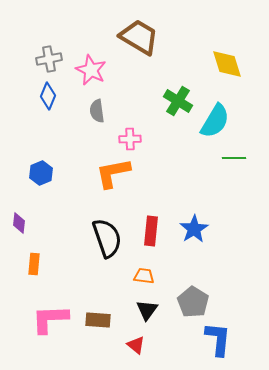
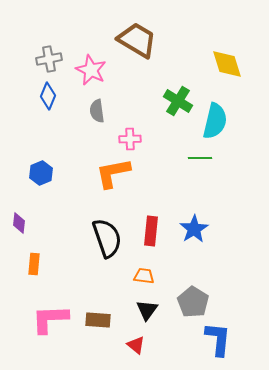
brown trapezoid: moved 2 px left, 3 px down
cyan semicircle: rotated 18 degrees counterclockwise
green line: moved 34 px left
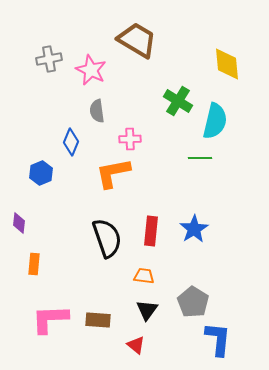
yellow diamond: rotated 12 degrees clockwise
blue diamond: moved 23 px right, 46 px down
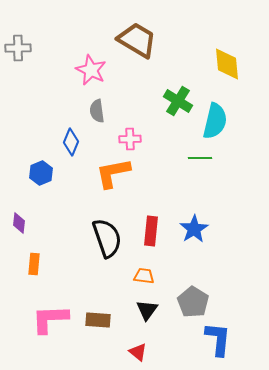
gray cross: moved 31 px left, 11 px up; rotated 10 degrees clockwise
red triangle: moved 2 px right, 7 px down
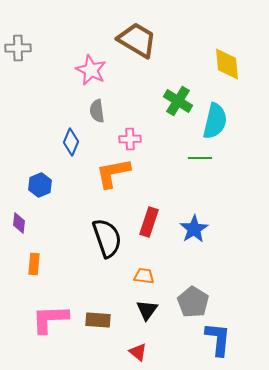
blue hexagon: moved 1 px left, 12 px down
red rectangle: moved 2 px left, 9 px up; rotated 12 degrees clockwise
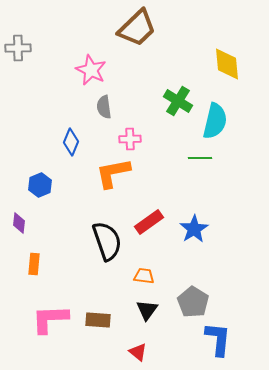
brown trapezoid: moved 12 px up; rotated 105 degrees clockwise
gray semicircle: moved 7 px right, 4 px up
red rectangle: rotated 36 degrees clockwise
black semicircle: moved 3 px down
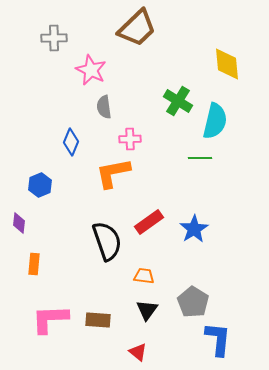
gray cross: moved 36 px right, 10 px up
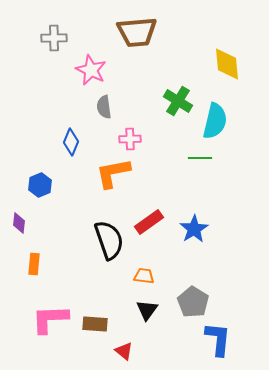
brown trapezoid: moved 4 px down; rotated 39 degrees clockwise
black semicircle: moved 2 px right, 1 px up
brown rectangle: moved 3 px left, 4 px down
red triangle: moved 14 px left, 1 px up
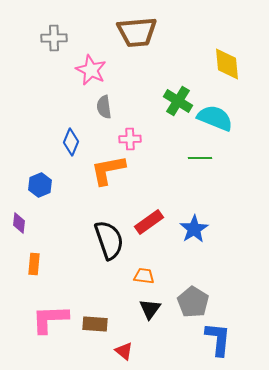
cyan semicircle: moved 3 px up; rotated 81 degrees counterclockwise
orange L-shape: moved 5 px left, 3 px up
black triangle: moved 3 px right, 1 px up
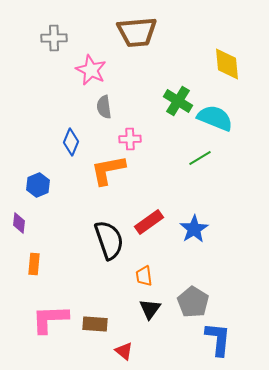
green line: rotated 30 degrees counterclockwise
blue hexagon: moved 2 px left
orange trapezoid: rotated 105 degrees counterclockwise
